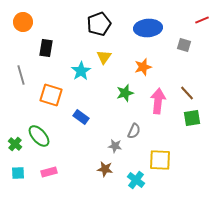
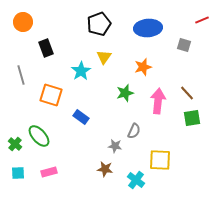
black rectangle: rotated 30 degrees counterclockwise
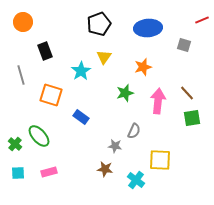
black rectangle: moved 1 px left, 3 px down
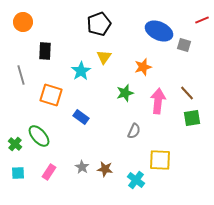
blue ellipse: moved 11 px right, 3 px down; rotated 28 degrees clockwise
black rectangle: rotated 24 degrees clockwise
gray star: moved 33 px left, 21 px down; rotated 24 degrees clockwise
pink rectangle: rotated 42 degrees counterclockwise
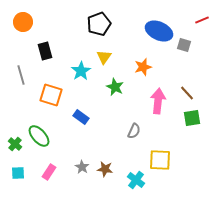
black rectangle: rotated 18 degrees counterclockwise
green star: moved 10 px left, 6 px up; rotated 30 degrees counterclockwise
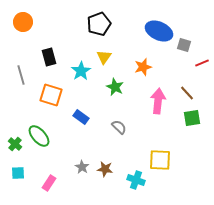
red line: moved 43 px down
black rectangle: moved 4 px right, 6 px down
gray semicircle: moved 15 px left, 4 px up; rotated 70 degrees counterclockwise
pink rectangle: moved 11 px down
cyan cross: rotated 18 degrees counterclockwise
